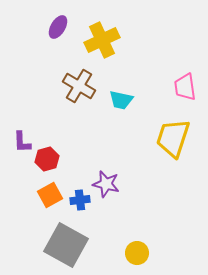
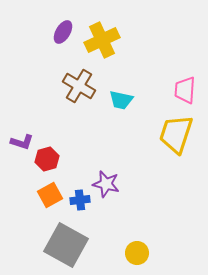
purple ellipse: moved 5 px right, 5 px down
pink trapezoid: moved 3 px down; rotated 12 degrees clockwise
yellow trapezoid: moved 3 px right, 4 px up
purple L-shape: rotated 70 degrees counterclockwise
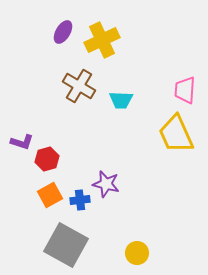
cyan trapezoid: rotated 10 degrees counterclockwise
yellow trapezoid: rotated 42 degrees counterclockwise
